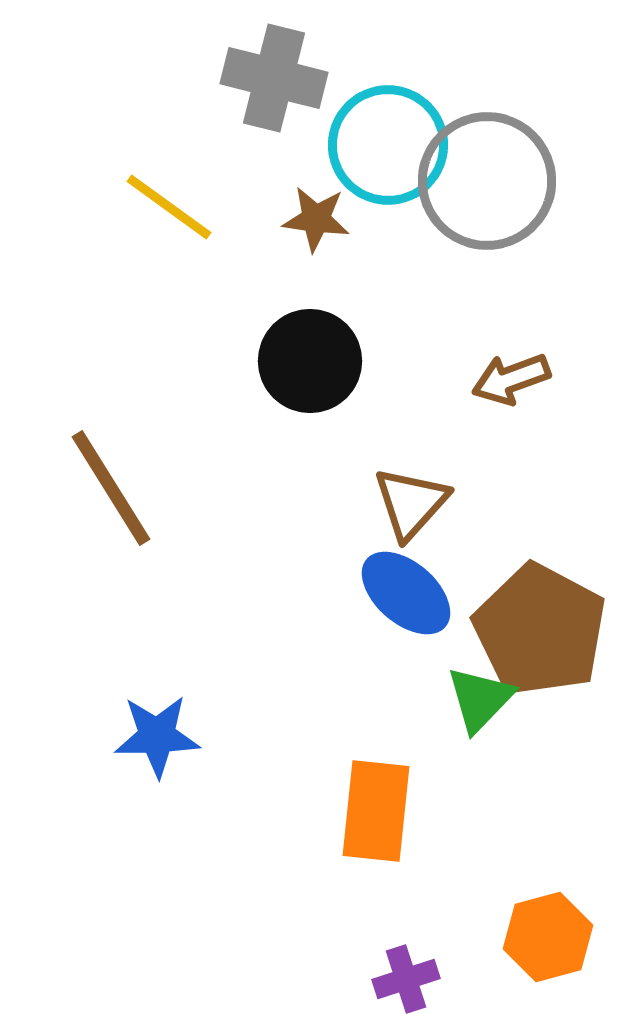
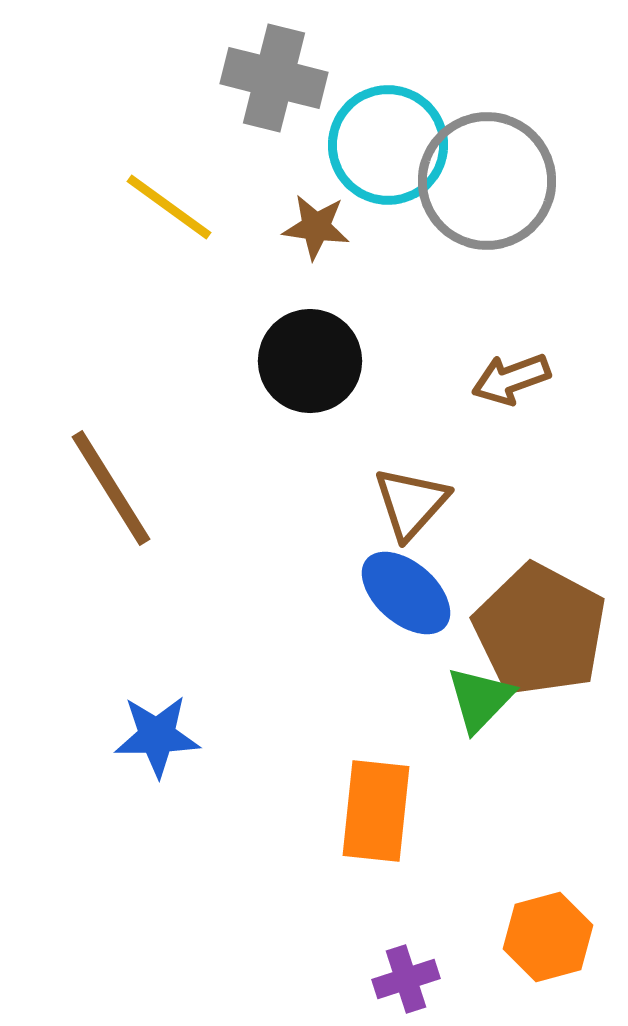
brown star: moved 8 px down
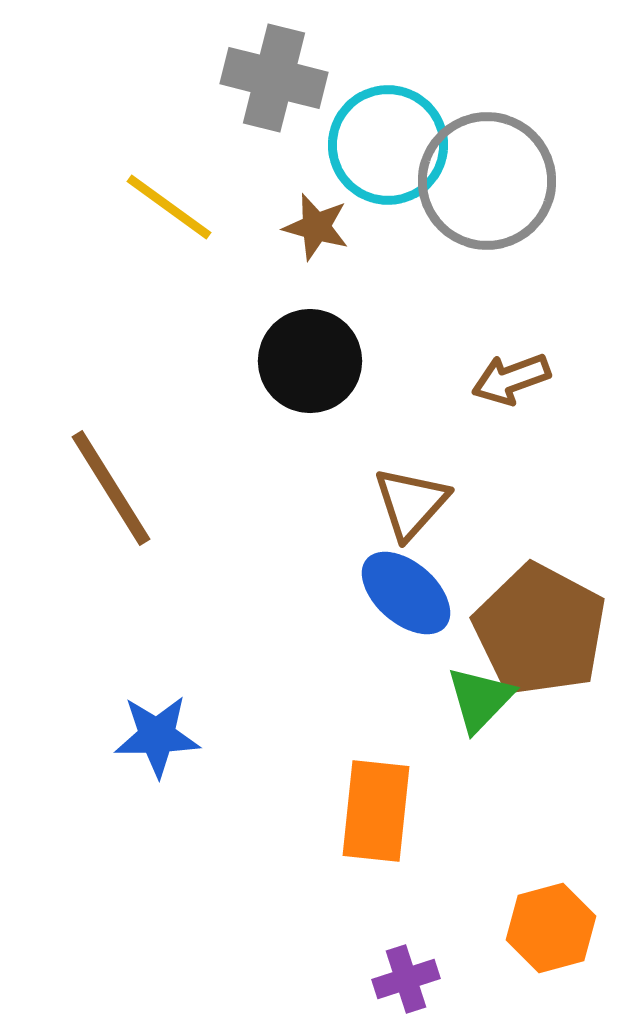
brown star: rotated 8 degrees clockwise
orange hexagon: moved 3 px right, 9 px up
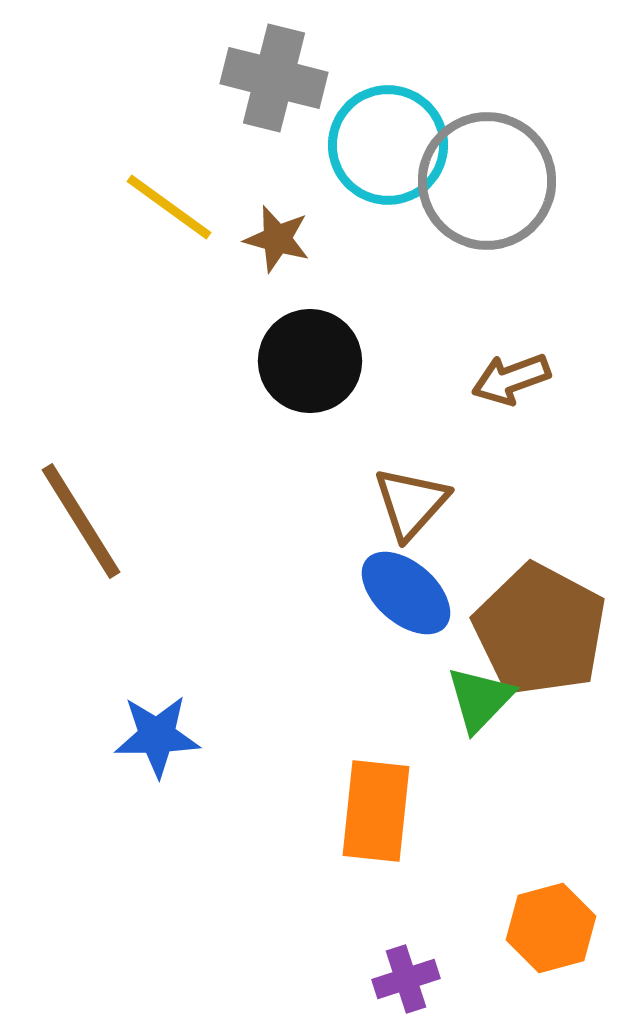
brown star: moved 39 px left, 12 px down
brown line: moved 30 px left, 33 px down
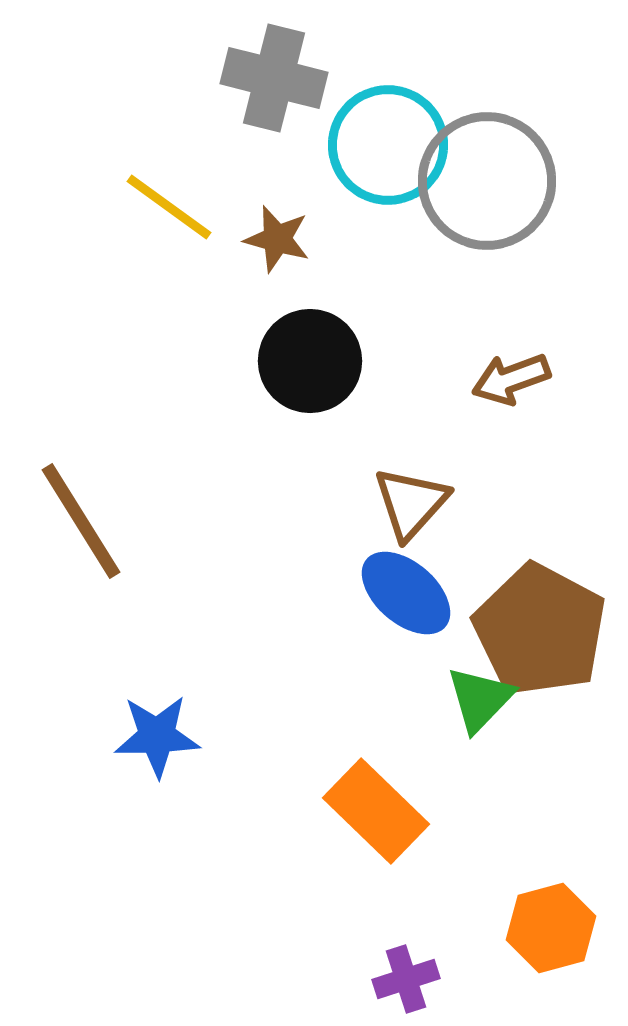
orange rectangle: rotated 52 degrees counterclockwise
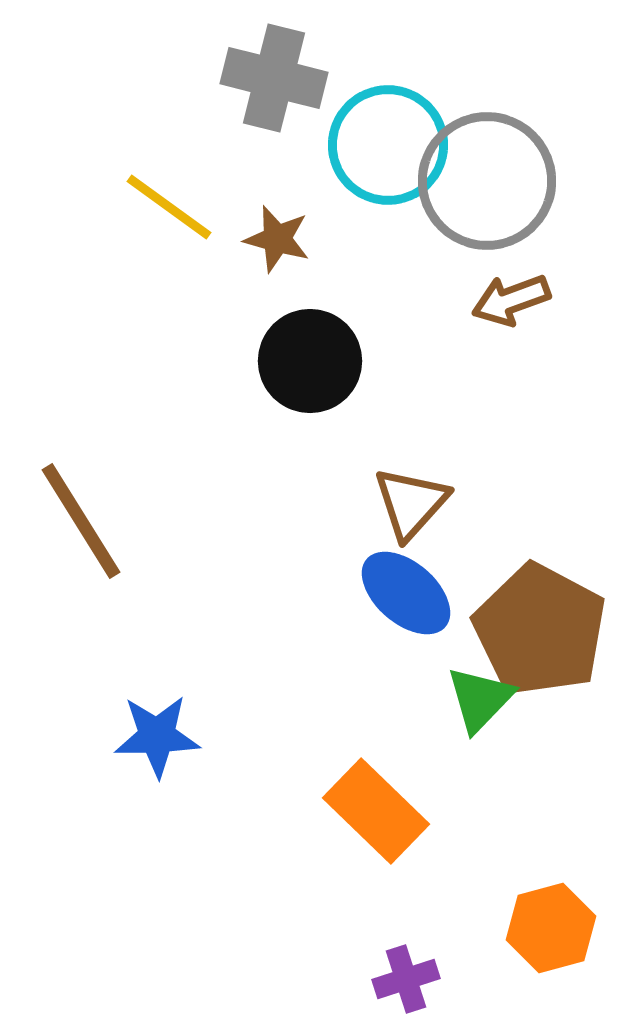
brown arrow: moved 79 px up
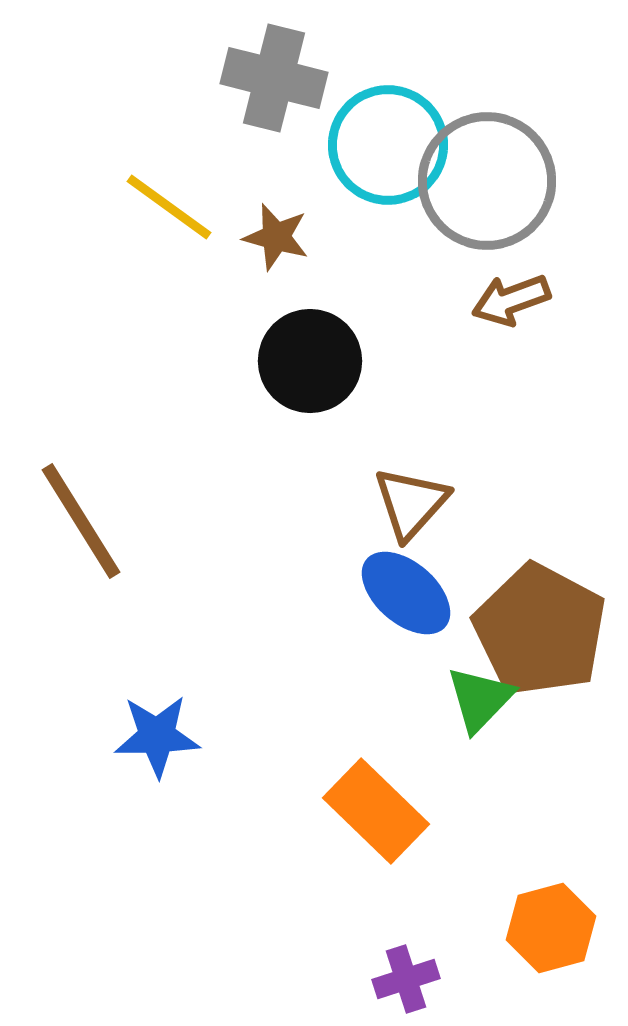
brown star: moved 1 px left, 2 px up
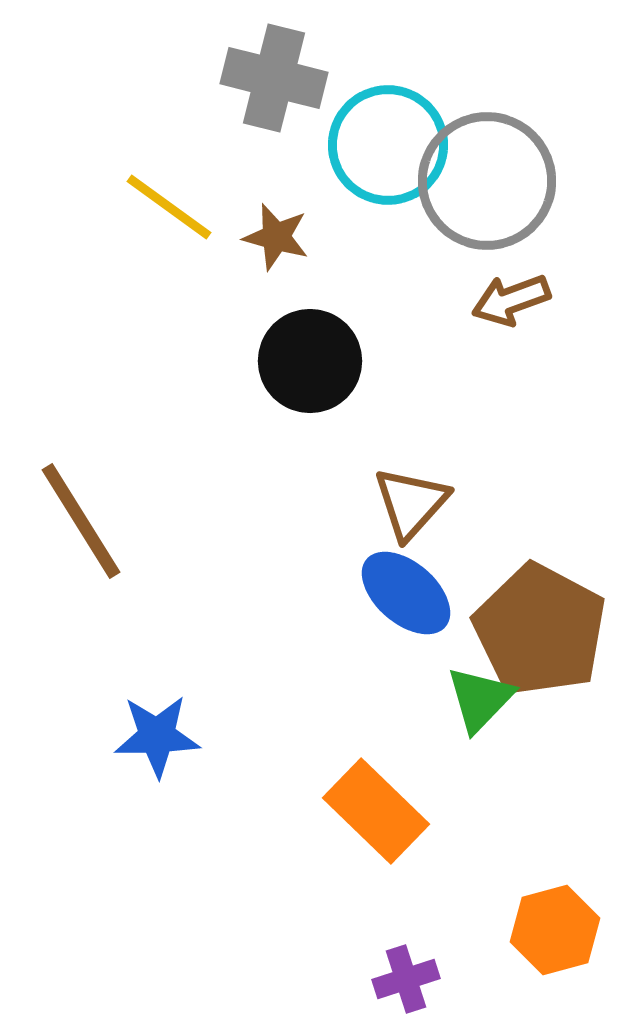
orange hexagon: moved 4 px right, 2 px down
